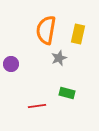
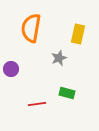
orange semicircle: moved 15 px left, 2 px up
purple circle: moved 5 px down
red line: moved 2 px up
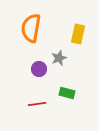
purple circle: moved 28 px right
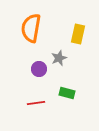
red line: moved 1 px left, 1 px up
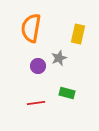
purple circle: moved 1 px left, 3 px up
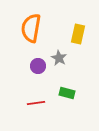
gray star: rotated 21 degrees counterclockwise
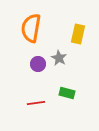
purple circle: moved 2 px up
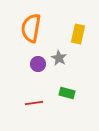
red line: moved 2 px left
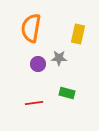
gray star: rotated 28 degrees counterclockwise
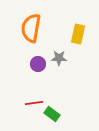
green rectangle: moved 15 px left, 21 px down; rotated 21 degrees clockwise
